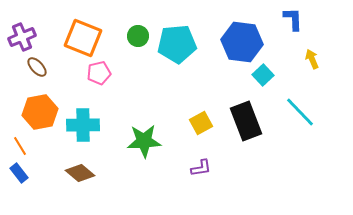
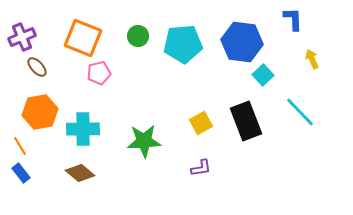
cyan pentagon: moved 6 px right
cyan cross: moved 4 px down
blue rectangle: moved 2 px right
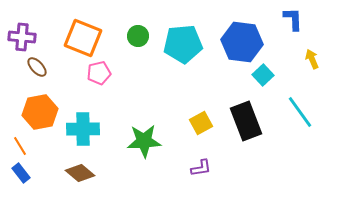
purple cross: rotated 28 degrees clockwise
cyan line: rotated 8 degrees clockwise
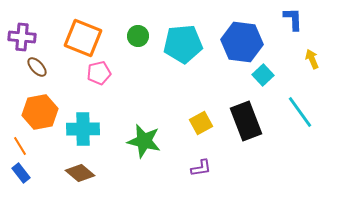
green star: rotated 16 degrees clockwise
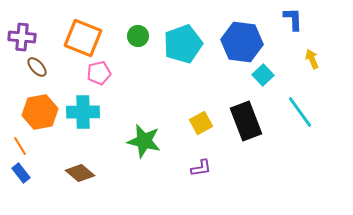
cyan pentagon: rotated 15 degrees counterclockwise
cyan cross: moved 17 px up
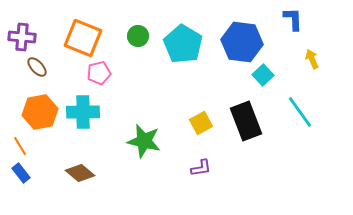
cyan pentagon: rotated 21 degrees counterclockwise
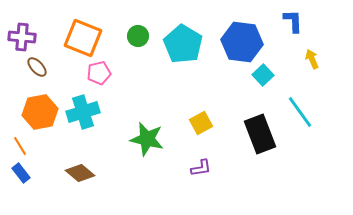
blue L-shape: moved 2 px down
cyan cross: rotated 16 degrees counterclockwise
black rectangle: moved 14 px right, 13 px down
green star: moved 3 px right, 2 px up
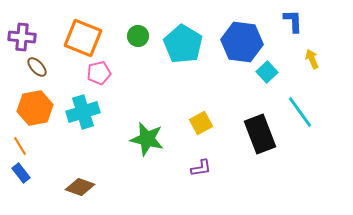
cyan square: moved 4 px right, 3 px up
orange hexagon: moved 5 px left, 4 px up
brown diamond: moved 14 px down; rotated 20 degrees counterclockwise
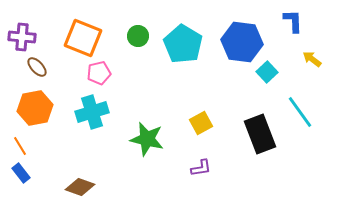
yellow arrow: rotated 30 degrees counterclockwise
cyan cross: moved 9 px right
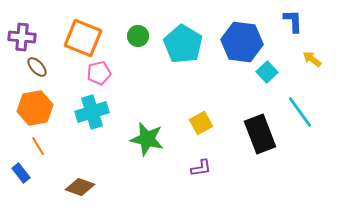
orange line: moved 18 px right
